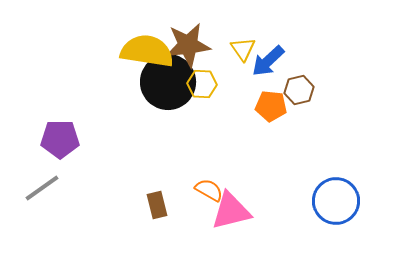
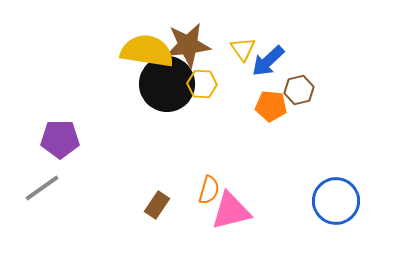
black circle: moved 1 px left, 2 px down
orange semicircle: rotated 76 degrees clockwise
brown rectangle: rotated 48 degrees clockwise
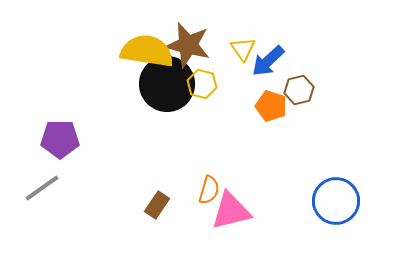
brown star: rotated 21 degrees clockwise
yellow hexagon: rotated 12 degrees clockwise
orange pentagon: rotated 12 degrees clockwise
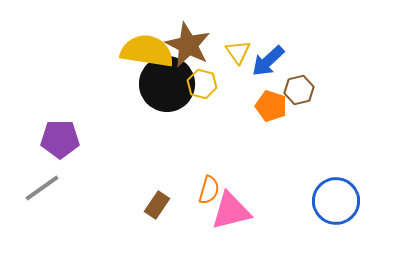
brown star: rotated 12 degrees clockwise
yellow triangle: moved 5 px left, 3 px down
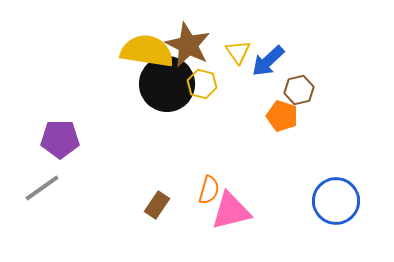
orange pentagon: moved 11 px right, 10 px down
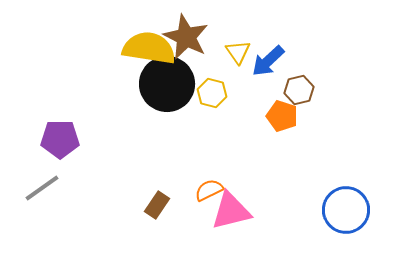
brown star: moved 2 px left, 8 px up
yellow semicircle: moved 2 px right, 3 px up
yellow hexagon: moved 10 px right, 9 px down
orange semicircle: rotated 132 degrees counterclockwise
blue circle: moved 10 px right, 9 px down
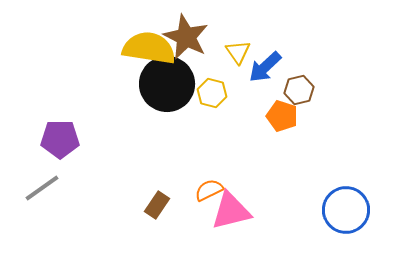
blue arrow: moved 3 px left, 6 px down
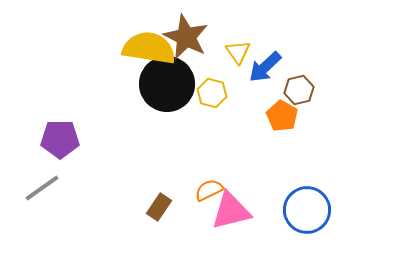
orange pentagon: rotated 12 degrees clockwise
brown rectangle: moved 2 px right, 2 px down
blue circle: moved 39 px left
